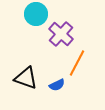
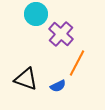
black triangle: moved 1 px down
blue semicircle: moved 1 px right, 1 px down
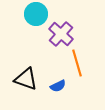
orange line: rotated 44 degrees counterclockwise
